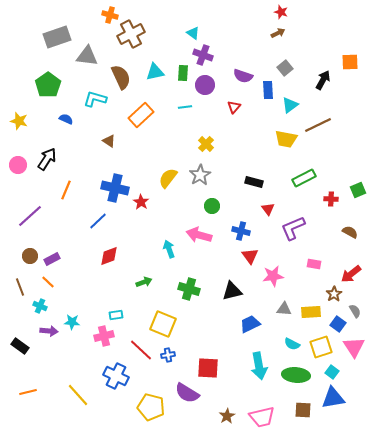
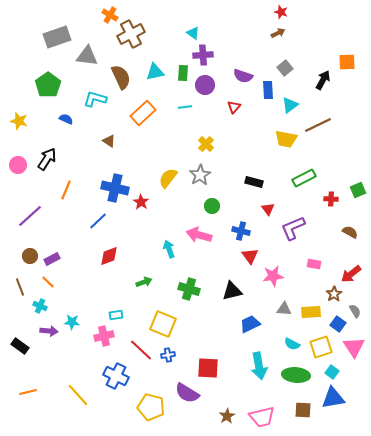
orange cross at (110, 15): rotated 14 degrees clockwise
purple cross at (203, 55): rotated 24 degrees counterclockwise
orange square at (350, 62): moved 3 px left
orange rectangle at (141, 115): moved 2 px right, 2 px up
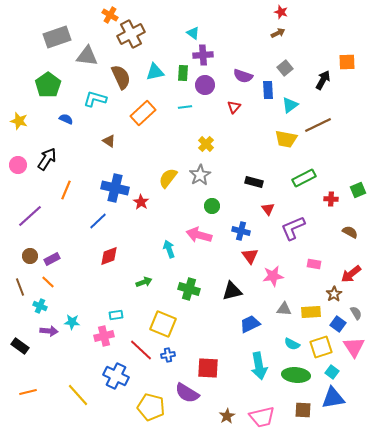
gray semicircle at (355, 311): moved 1 px right, 2 px down
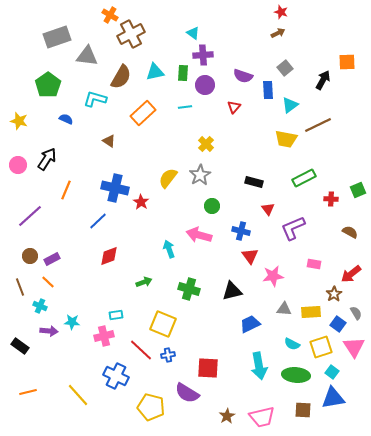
brown semicircle at (121, 77): rotated 55 degrees clockwise
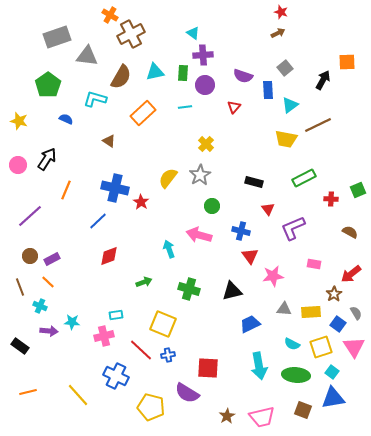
brown square at (303, 410): rotated 18 degrees clockwise
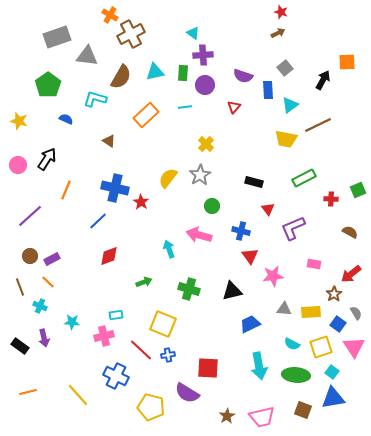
orange rectangle at (143, 113): moved 3 px right, 2 px down
purple arrow at (49, 331): moved 5 px left, 7 px down; rotated 72 degrees clockwise
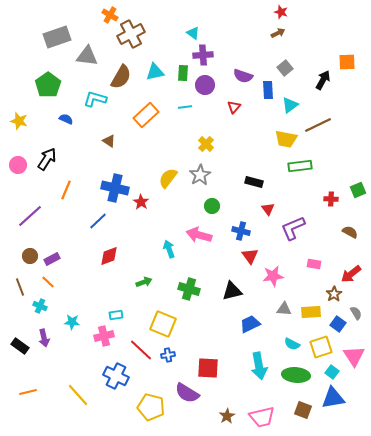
green rectangle at (304, 178): moved 4 px left, 12 px up; rotated 20 degrees clockwise
pink triangle at (354, 347): moved 9 px down
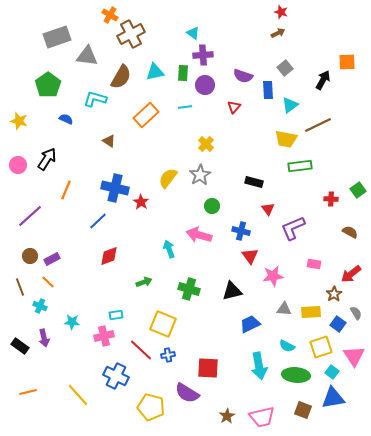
green square at (358, 190): rotated 14 degrees counterclockwise
cyan semicircle at (292, 344): moved 5 px left, 2 px down
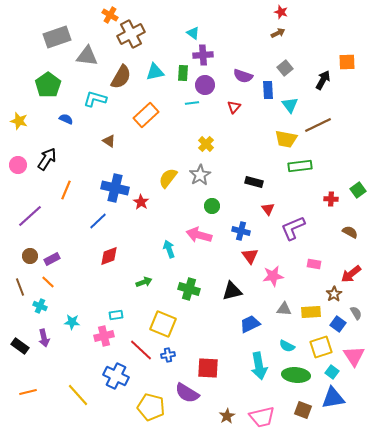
cyan triangle at (290, 105): rotated 30 degrees counterclockwise
cyan line at (185, 107): moved 7 px right, 4 px up
